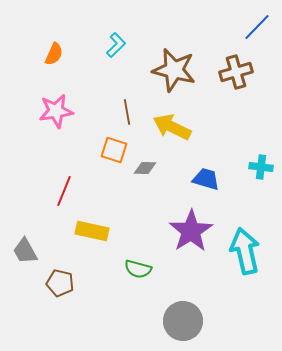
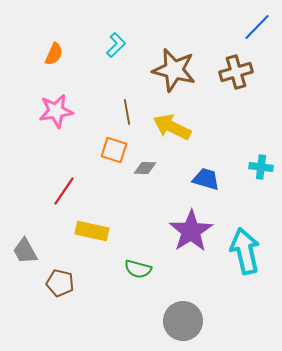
red line: rotated 12 degrees clockwise
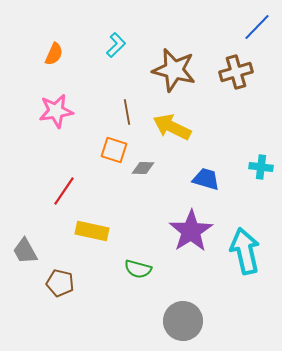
gray diamond: moved 2 px left
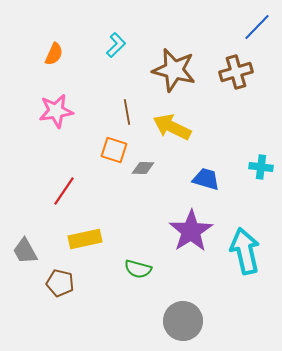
yellow rectangle: moved 7 px left, 8 px down; rotated 24 degrees counterclockwise
